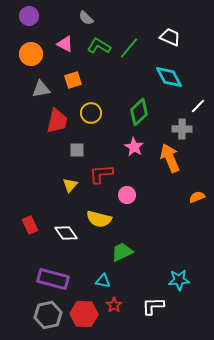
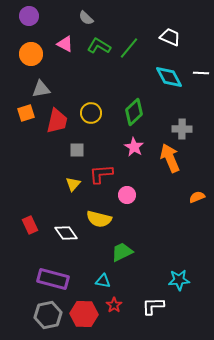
orange square: moved 47 px left, 33 px down
white line: moved 3 px right, 33 px up; rotated 49 degrees clockwise
green diamond: moved 5 px left
yellow triangle: moved 3 px right, 1 px up
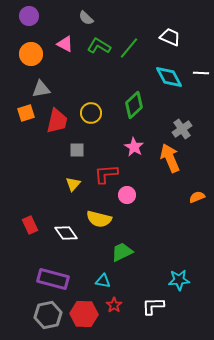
green diamond: moved 7 px up
gray cross: rotated 36 degrees counterclockwise
red L-shape: moved 5 px right
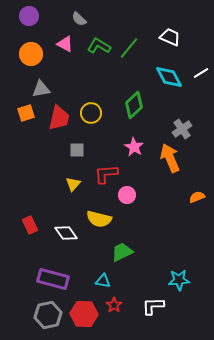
gray semicircle: moved 7 px left, 1 px down
white line: rotated 35 degrees counterclockwise
red trapezoid: moved 2 px right, 3 px up
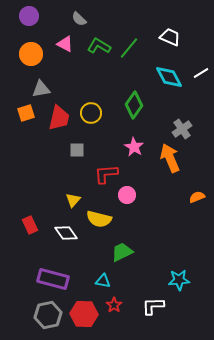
green diamond: rotated 12 degrees counterclockwise
yellow triangle: moved 16 px down
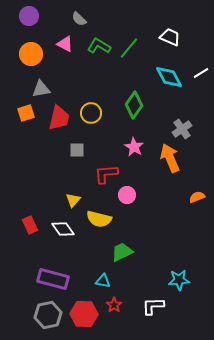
white diamond: moved 3 px left, 4 px up
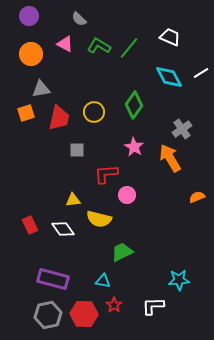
yellow circle: moved 3 px right, 1 px up
orange arrow: rotated 8 degrees counterclockwise
yellow triangle: rotated 42 degrees clockwise
